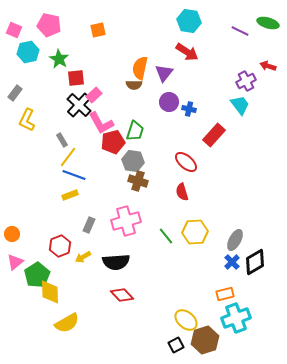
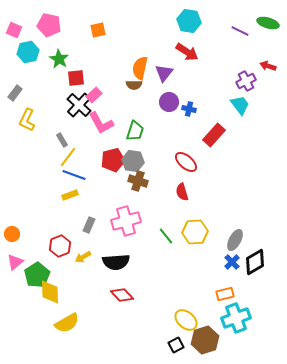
red pentagon at (113, 142): moved 18 px down
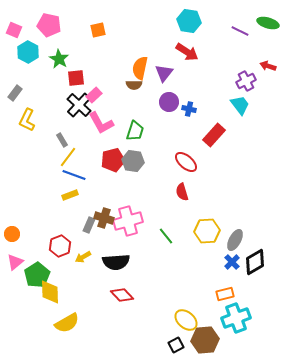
cyan hexagon at (28, 52): rotated 20 degrees counterclockwise
brown cross at (138, 181): moved 34 px left, 37 px down
pink cross at (126, 221): moved 2 px right
yellow hexagon at (195, 232): moved 12 px right, 1 px up
brown hexagon at (205, 340): rotated 12 degrees clockwise
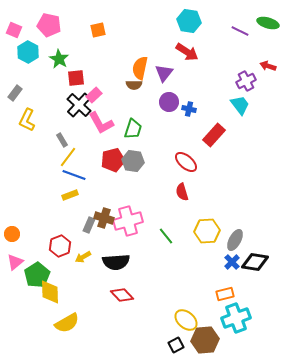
green trapezoid at (135, 131): moved 2 px left, 2 px up
black diamond at (255, 262): rotated 40 degrees clockwise
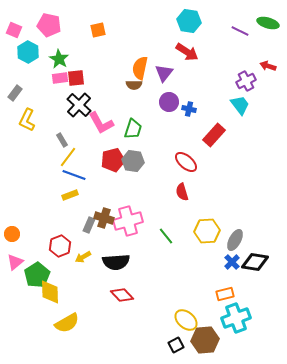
pink rectangle at (94, 95): moved 34 px left, 17 px up; rotated 35 degrees clockwise
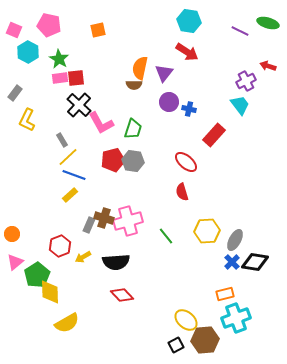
yellow line at (68, 157): rotated 10 degrees clockwise
yellow rectangle at (70, 195): rotated 21 degrees counterclockwise
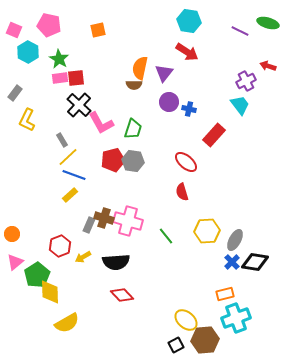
pink cross at (128, 221): rotated 32 degrees clockwise
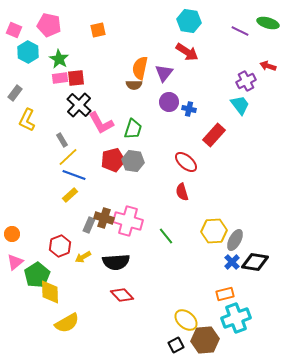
yellow hexagon at (207, 231): moved 7 px right
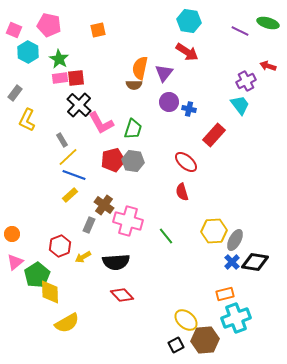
brown cross at (104, 218): moved 13 px up; rotated 18 degrees clockwise
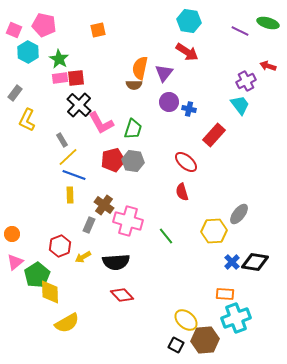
pink pentagon at (49, 25): moved 5 px left
yellow rectangle at (70, 195): rotated 49 degrees counterclockwise
gray ellipse at (235, 240): moved 4 px right, 26 px up; rotated 10 degrees clockwise
orange rectangle at (225, 294): rotated 18 degrees clockwise
black square at (176, 345): rotated 35 degrees counterclockwise
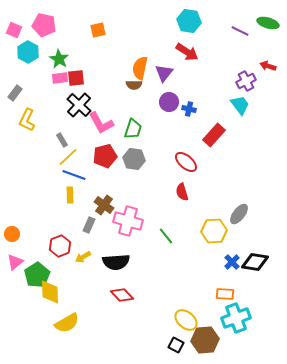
red pentagon at (113, 160): moved 8 px left, 4 px up
gray hexagon at (133, 161): moved 1 px right, 2 px up
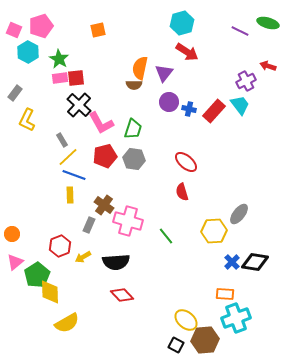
cyan hexagon at (189, 21): moved 7 px left, 2 px down; rotated 25 degrees counterclockwise
pink pentagon at (44, 25): moved 3 px left, 1 px down; rotated 30 degrees counterclockwise
red rectangle at (214, 135): moved 24 px up
